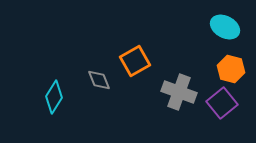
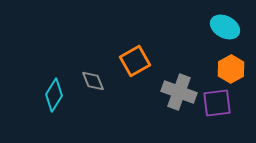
orange hexagon: rotated 16 degrees clockwise
gray diamond: moved 6 px left, 1 px down
cyan diamond: moved 2 px up
purple square: moved 5 px left; rotated 32 degrees clockwise
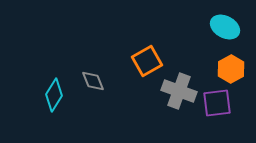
orange square: moved 12 px right
gray cross: moved 1 px up
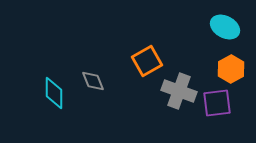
cyan diamond: moved 2 px up; rotated 32 degrees counterclockwise
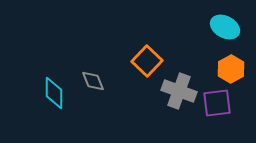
orange square: rotated 16 degrees counterclockwise
